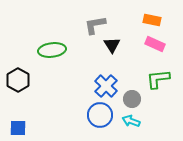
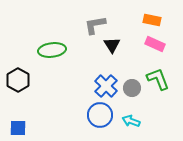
green L-shape: rotated 75 degrees clockwise
gray circle: moved 11 px up
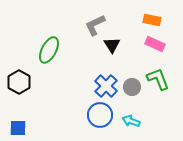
gray L-shape: rotated 15 degrees counterclockwise
green ellipse: moved 3 px left; rotated 56 degrees counterclockwise
black hexagon: moved 1 px right, 2 px down
gray circle: moved 1 px up
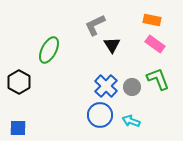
pink rectangle: rotated 12 degrees clockwise
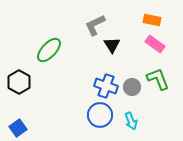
green ellipse: rotated 16 degrees clockwise
blue cross: rotated 25 degrees counterclockwise
cyan arrow: rotated 132 degrees counterclockwise
blue square: rotated 36 degrees counterclockwise
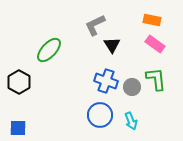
green L-shape: moved 2 px left; rotated 15 degrees clockwise
blue cross: moved 5 px up
blue square: rotated 36 degrees clockwise
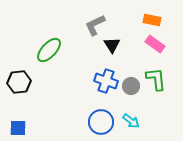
black hexagon: rotated 25 degrees clockwise
gray circle: moved 1 px left, 1 px up
blue circle: moved 1 px right, 7 px down
cyan arrow: rotated 30 degrees counterclockwise
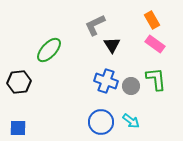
orange rectangle: rotated 48 degrees clockwise
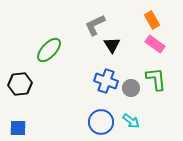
black hexagon: moved 1 px right, 2 px down
gray circle: moved 2 px down
